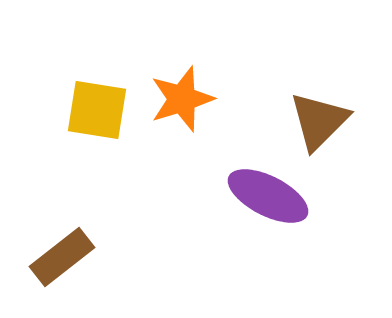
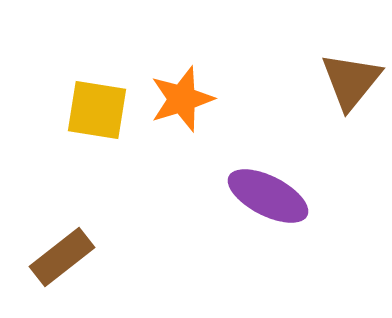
brown triangle: moved 32 px right, 40 px up; rotated 6 degrees counterclockwise
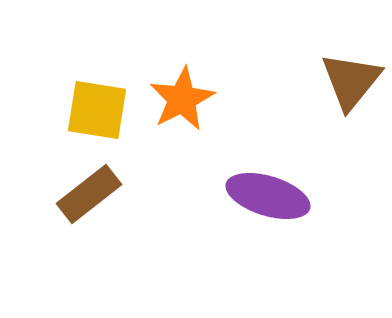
orange star: rotated 10 degrees counterclockwise
purple ellipse: rotated 10 degrees counterclockwise
brown rectangle: moved 27 px right, 63 px up
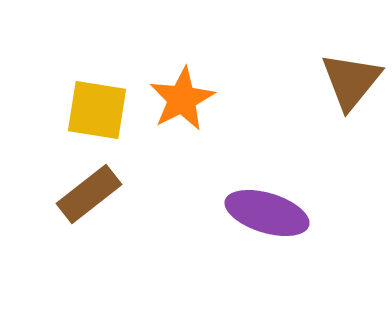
purple ellipse: moved 1 px left, 17 px down
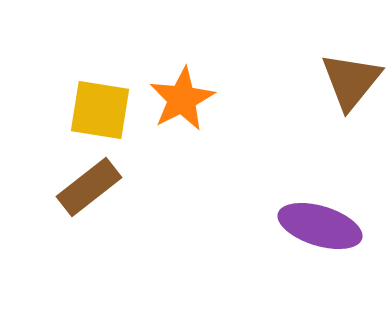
yellow square: moved 3 px right
brown rectangle: moved 7 px up
purple ellipse: moved 53 px right, 13 px down
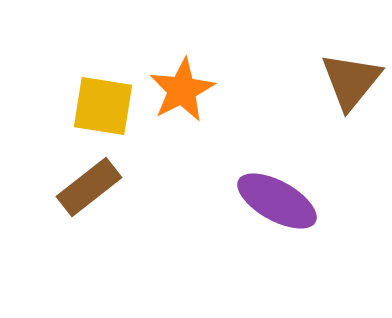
orange star: moved 9 px up
yellow square: moved 3 px right, 4 px up
purple ellipse: moved 43 px left, 25 px up; rotated 12 degrees clockwise
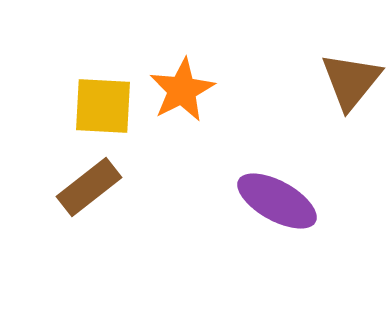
yellow square: rotated 6 degrees counterclockwise
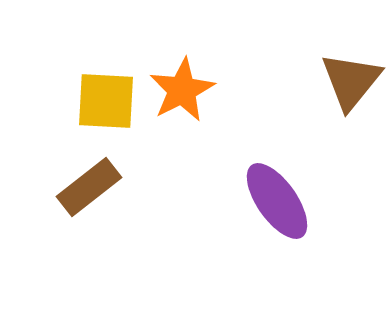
yellow square: moved 3 px right, 5 px up
purple ellipse: rotated 26 degrees clockwise
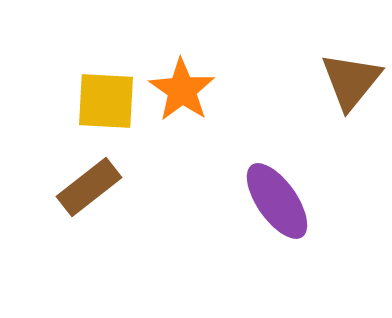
orange star: rotated 10 degrees counterclockwise
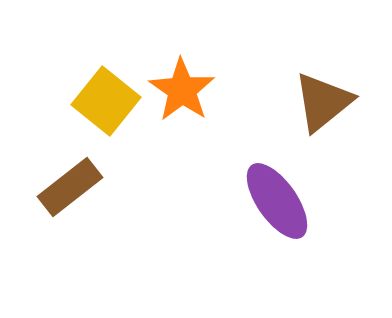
brown triangle: moved 28 px left, 21 px down; rotated 12 degrees clockwise
yellow square: rotated 36 degrees clockwise
brown rectangle: moved 19 px left
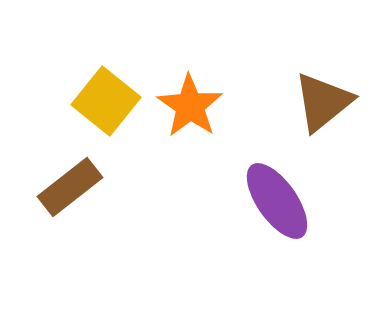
orange star: moved 8 px right, 16 px down
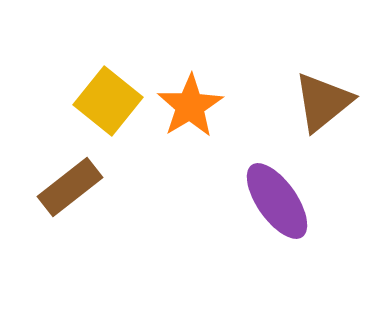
yellow square: moved 2 px right
orange star: rotated 6 degrees clockwise
